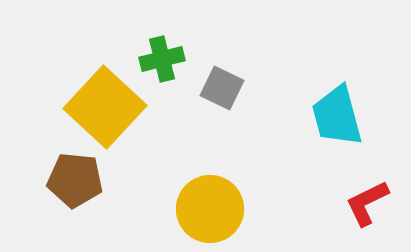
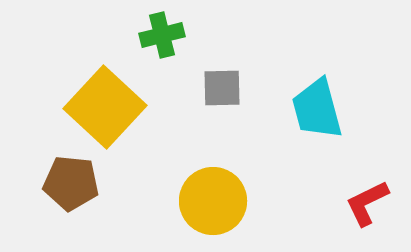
green cross: moved 24 px up
gray square: rotated 27 degrees counterclockwise
cyan trapezoid: moved 20 px left, 7 px up
brown pentagon: moved 4 px left, 3 px down
yellow circle: moved 3 px right, 8 px up
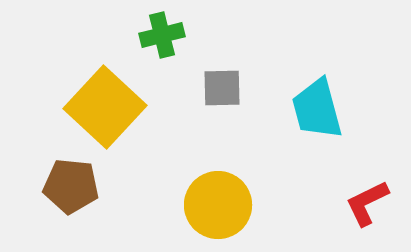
brown pentagon: moved 3 px down
yellow circle: moved 5 px right, 4 px down
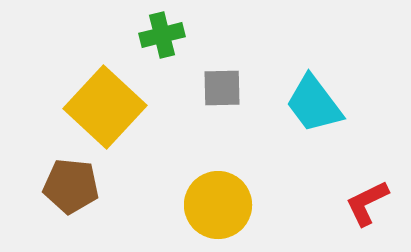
cyan trapezoid: moved 3 px left, 5 px up; rotated 22 degrees counterclockwise
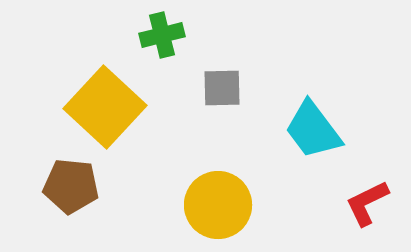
cyan trapezoid: moved 1 px left, 26 px down
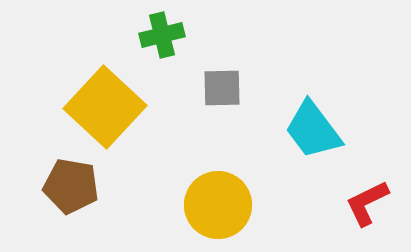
brown pentagon: rotated 4 degrees clockwise
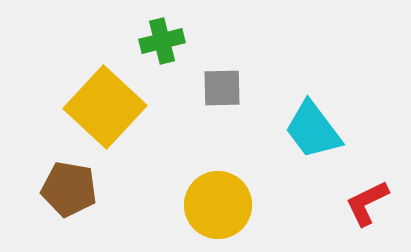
green cross: moved 6 px down
brown pentagon: moved 2 px left, 3 px down
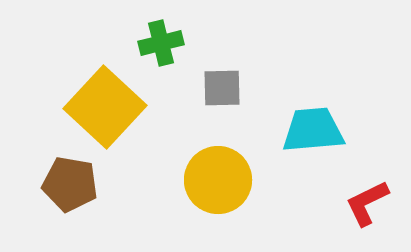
green cross: moved 1 px left, 2 px down
cyan trapezoid: rotated 122 degrees clockwise
brown pentagon: moved 1 px right, 5 px up
yellow circle: moved 25 px up
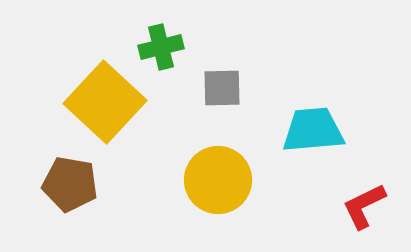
green cross: moved 4 px down
yellow square: moved 5 px up
red L-shape: moved 3 px left, 3 px down
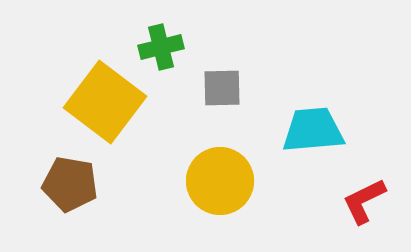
yellow square: rotated 6 degrees counterclockwise
yellow circle: moved 2 px right, 1 px down
red L-shape: moved 5 px up
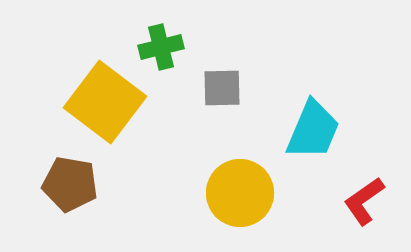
cyan trapezoid: rotated 118 degrees clockwise
yellow circle: moved 20 px right, 12 px down
red L-shape: rotated 9 degrees counterclockwise
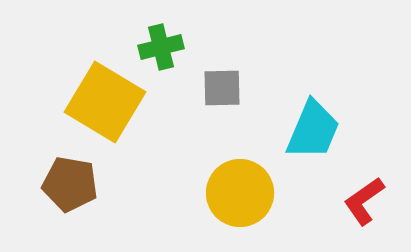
yellow square: rotated 6 degrees counterclockwise
